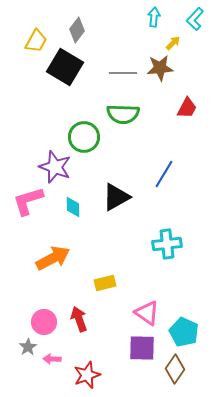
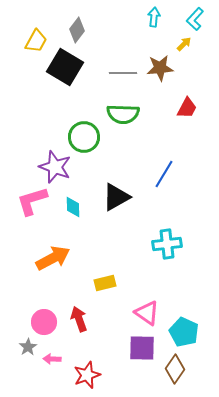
yellow arrow: moved 11 px right, 1 px down
pink L-shape: moved 4 px right
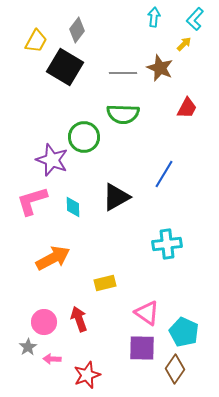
brown star: rotated 28 degrees clockwise
purple star: moved 3 px left, 7 px up
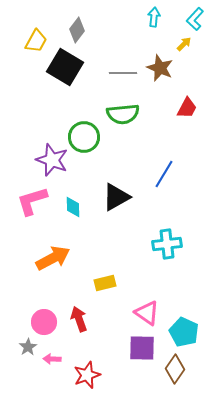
green semicircle: rotated 8 degrees counterclockwise
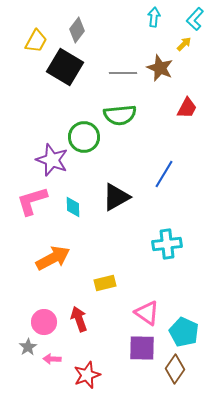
green semicircle: moved 3 px left, 1 px down
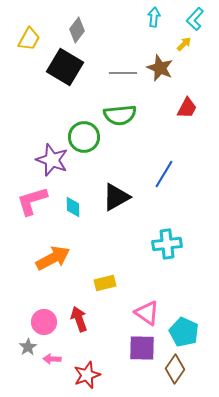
yellow trapezoid: moved 7 px left, 2 px up
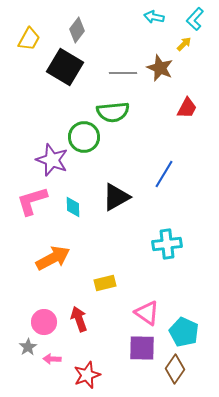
cyan arrow: rotated 84 degrees counterclockwise
green semicircle: moved 7 px left, 3 px up
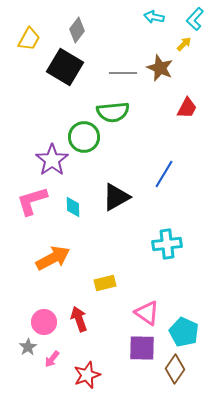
purple star: rotated 16 degrees clockwise
pink arrow: rotated 54 degrees counterclockwise
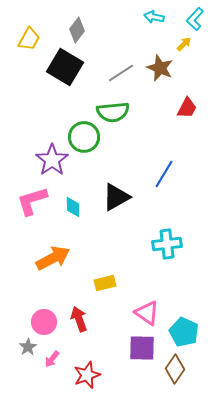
gray line: moved 2 px left; rotated 32 degrees counterclockwise
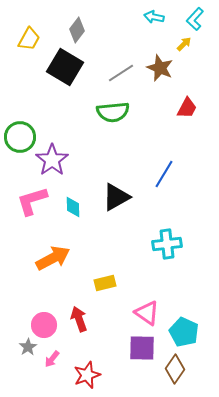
green circle: moved 64 px left
pink circle: moved 3 px down
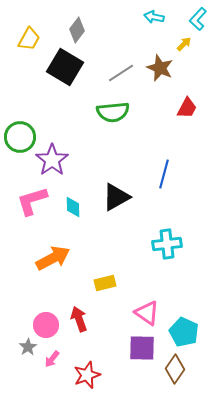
cyan L-shape: moved 3 px right
blue line: rotated 16 degrees counterclockwise
pink circle: moved 2 px right
